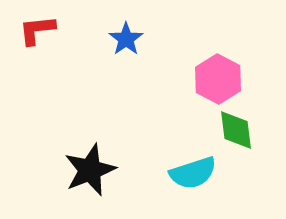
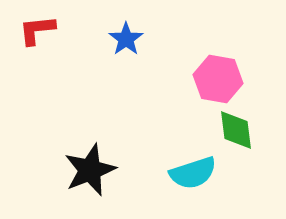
pink hexagon: rotated 18 degrees counterclockwise
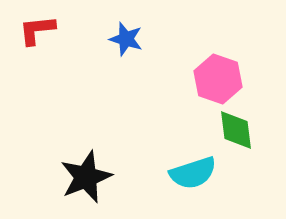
blue star: rotated 20 degrees counterclockwise
pink hexagon: rotated 9 degrees clockwise
black star: moved 4 px left, 7 px down
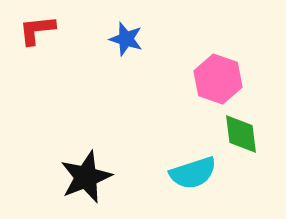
green diamond: moved 5 px right, 4 px down
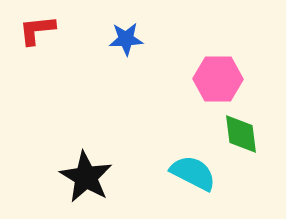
blue star: rotated 20 degrees counterclockwise
pink hexagon: rotated 18 degrees counterclockwise
cyan semicircle: rotated 135 degrees counterclockwise
black star: rotated 20 degrees counterclockwise
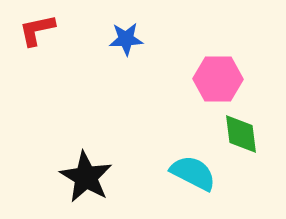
red L-shape: rotated 6 degrees counterclockwise
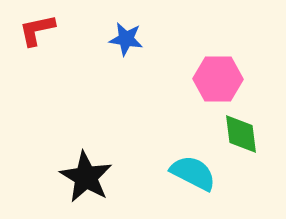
blue star: rotated 12 degrees clockwise
